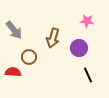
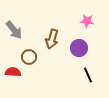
brown arrow: moved 1 px left, 1 px down
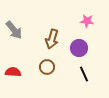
brown circle: moved 18 px right, 10 px down
black line: moved 4 px left, 1 px up
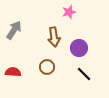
pink star: moved 18 px left, 9 px up; rotated 24 degrees counterclockwise
gray arrow: rotated 108 degrees counterclockwise
brown arrow: moved 2 px right, 2 px up; rotated 24 degrees counterclockwise
black line: rotated 21 degrees counterclockwise
